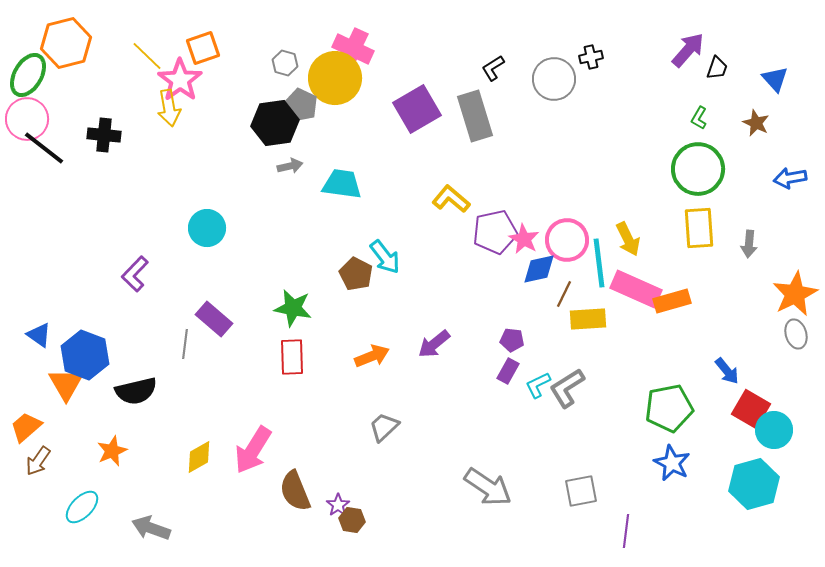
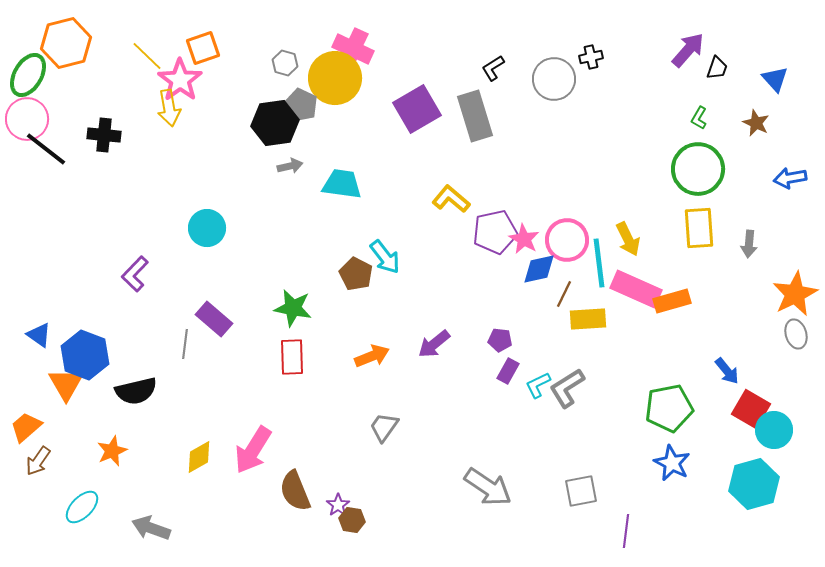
black line at (44, 148): moved 2 px right, 1 px down
purple pentagon at (512, 340): moved 12 px left
gray trapezoid at (384, 427): rotated 12 degrees counterclockwise
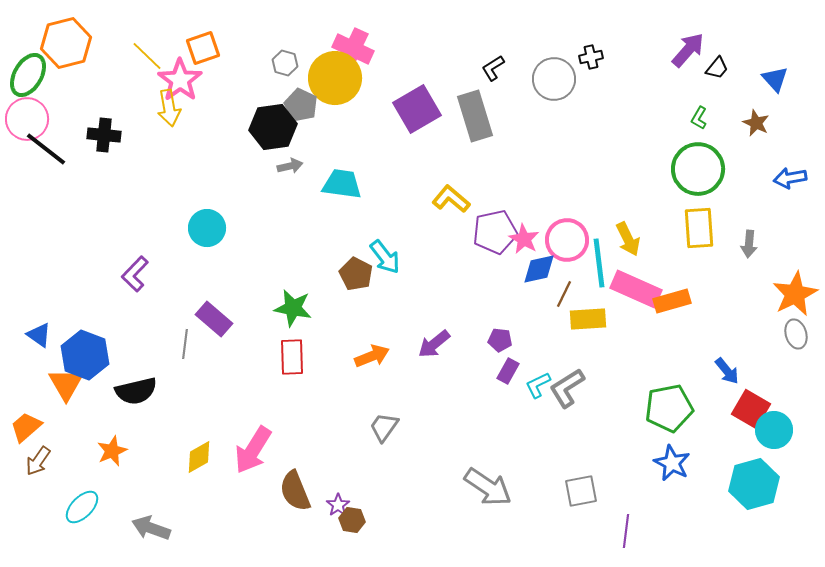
black trapezoid at (717, 68): rotated 20 degrees clockwise
black hexagon at (275, 123): moved 2 px left, 4 px down
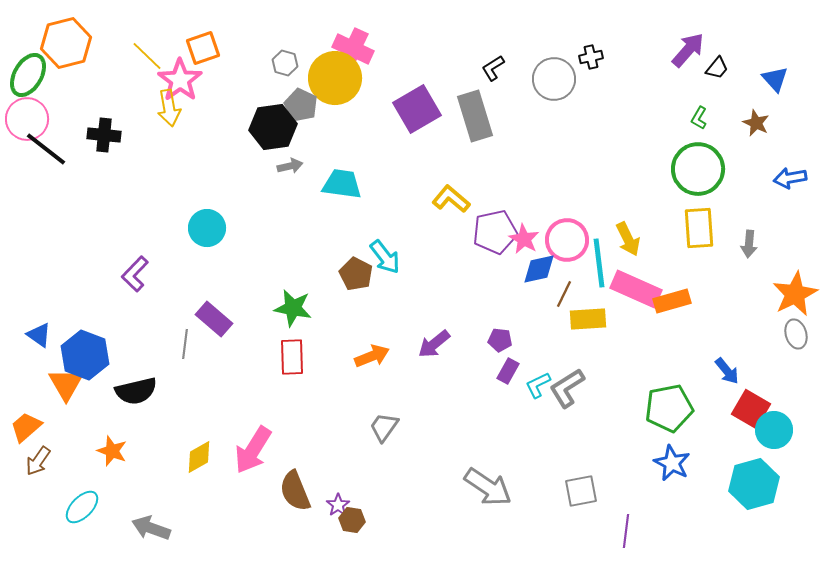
orange star at (112, 451): rotated 28 degrees counterclockwise
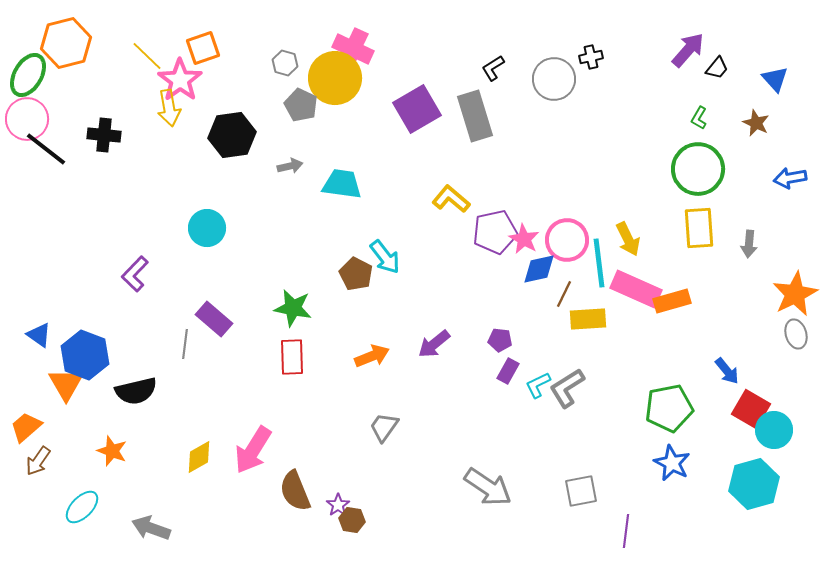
black hexagon at (273, 127): moved 41 px left, 8 px down
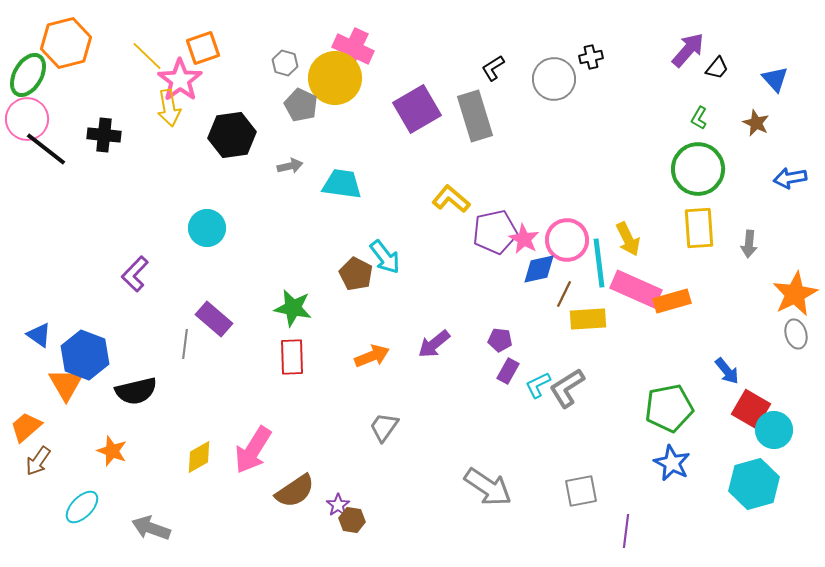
brown semicircle at (295, 491): rotated 102 degrees counterclockwise
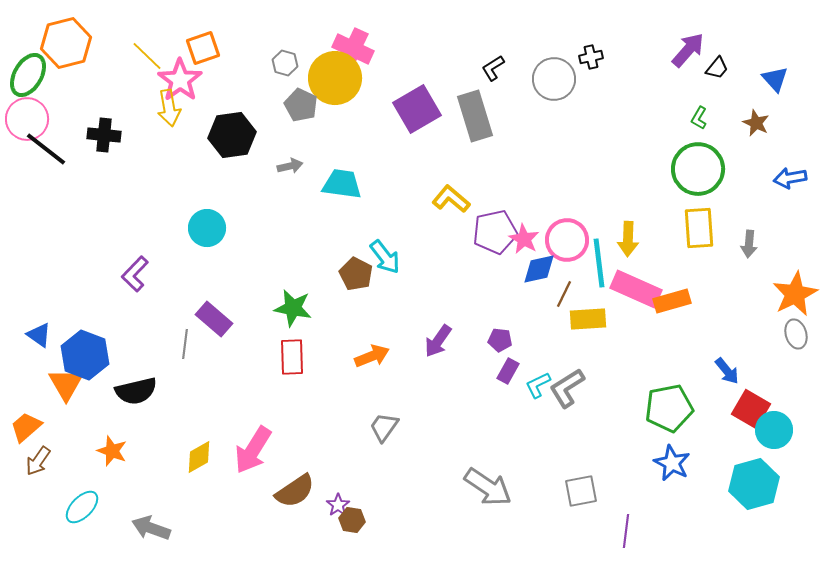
yellow arrow at (628, 239): rotated 28 degrees clockwise
purple arrow at (434, 344): moved 4 px right, 3 px up; rotated 16 degrees counterclockwise
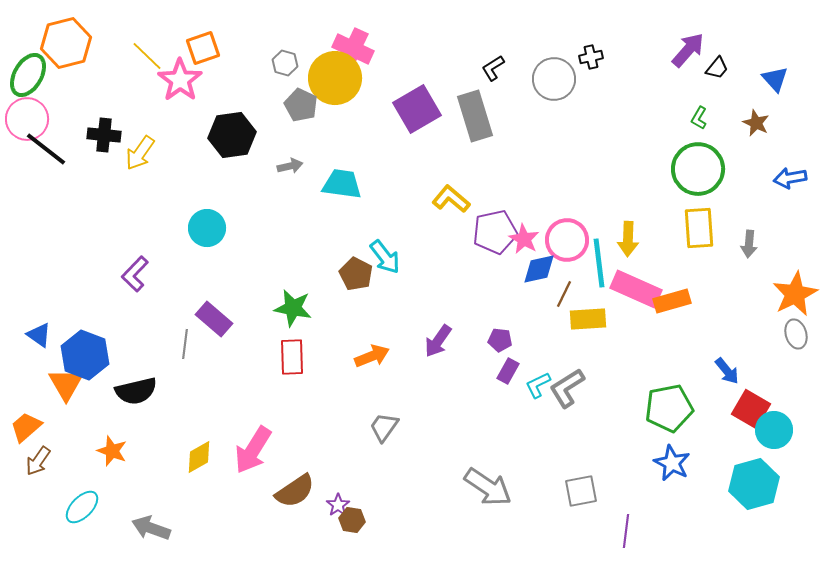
yellow arrow at (169, 108): moved 29 px left, 45 px down; rotated 45 degrees clockwise
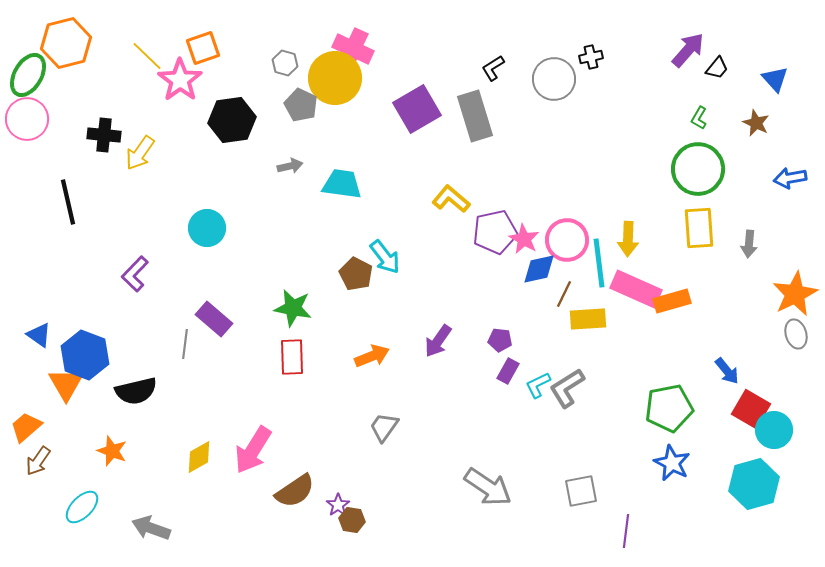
black hexagon at (232, 135): moved 15 px up
black line at (46, 149): moved 22 px right, 53 px down; rotated 39 degrees clockwise
